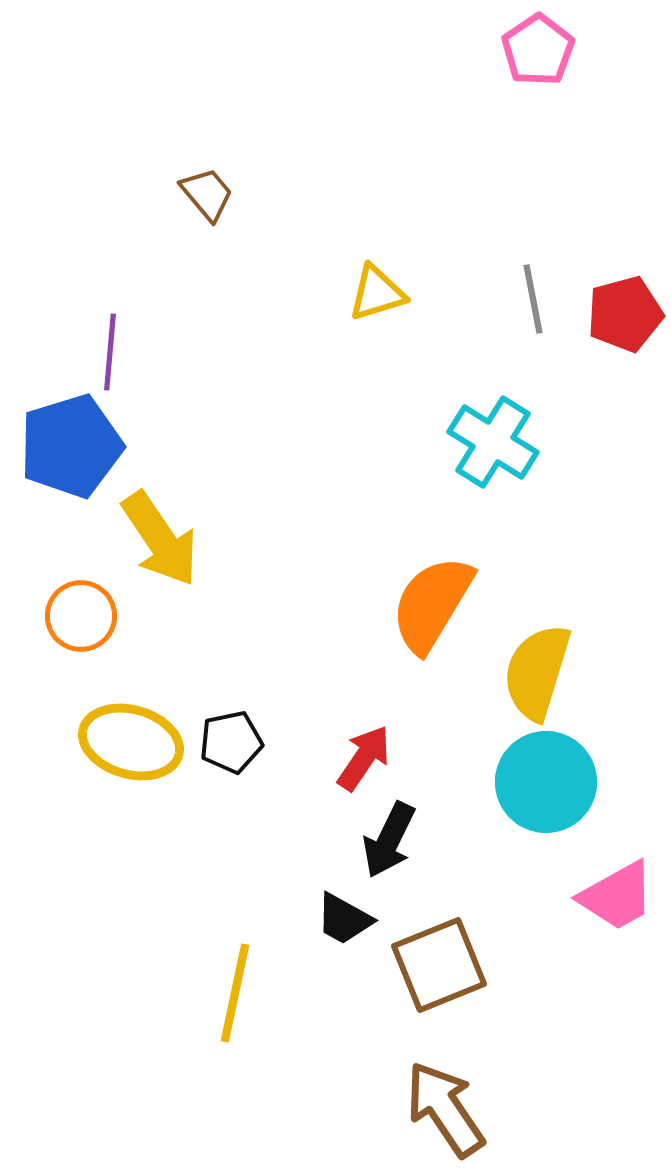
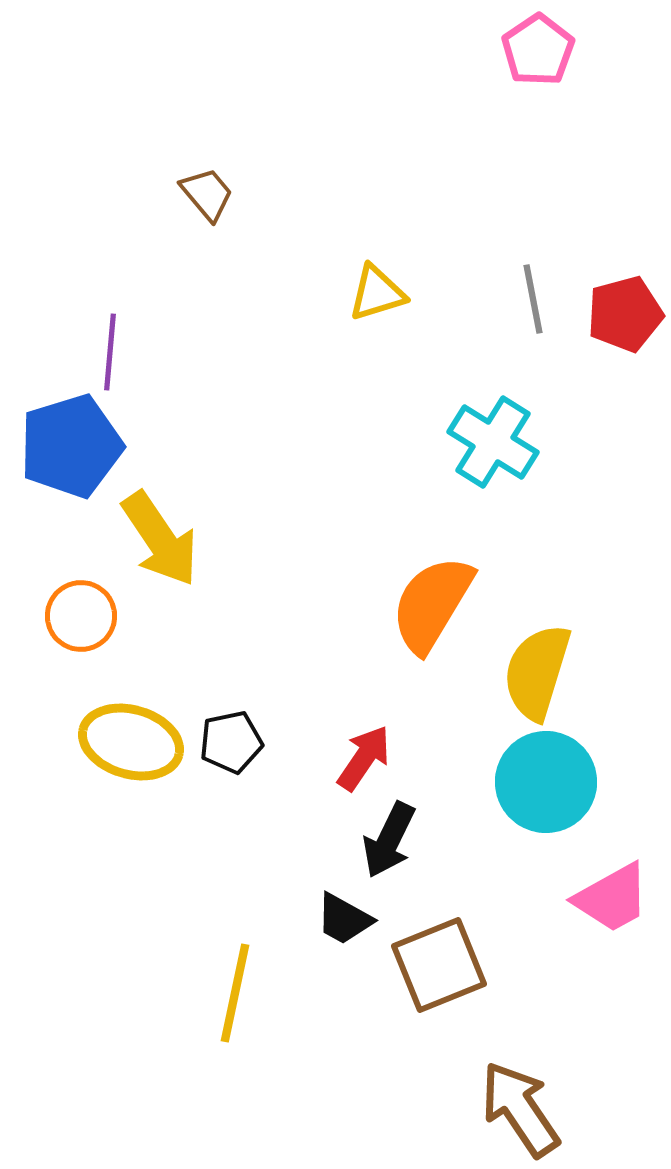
pink trapezoid: moved 5 px left, 2 px down
brown arrow: moved 75 px right
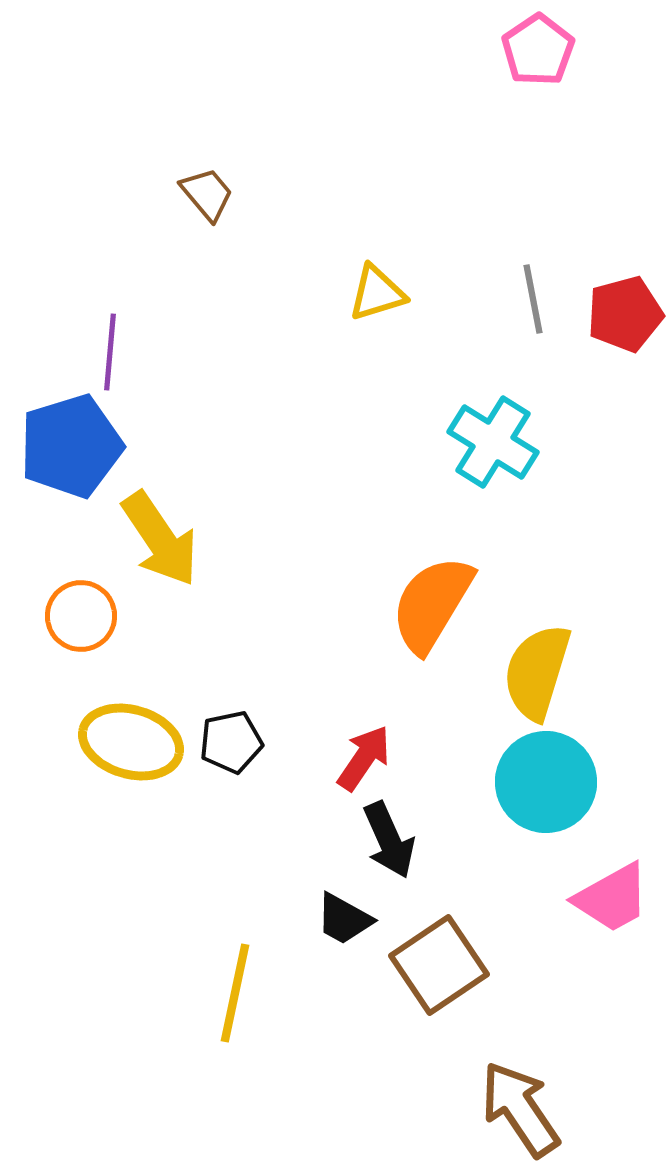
black arrow: rotated 50 degrees counterclockwise
brown square: rotated 12 degrees counterclockwise
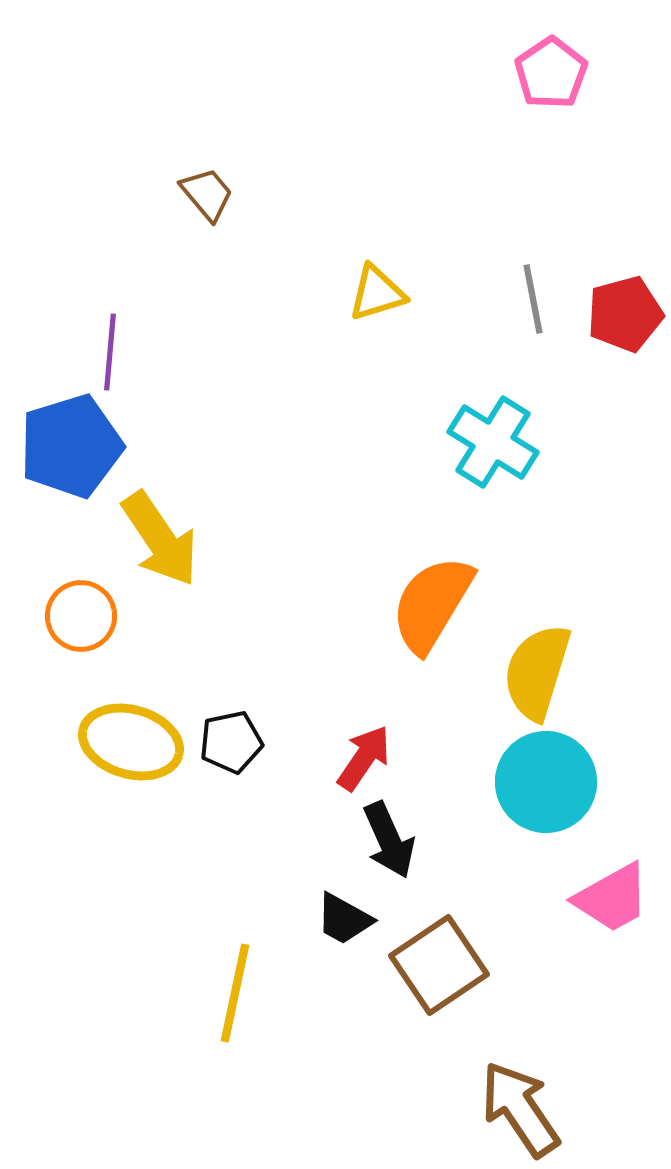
pink pentagon: moved 13 px right, 23 px down
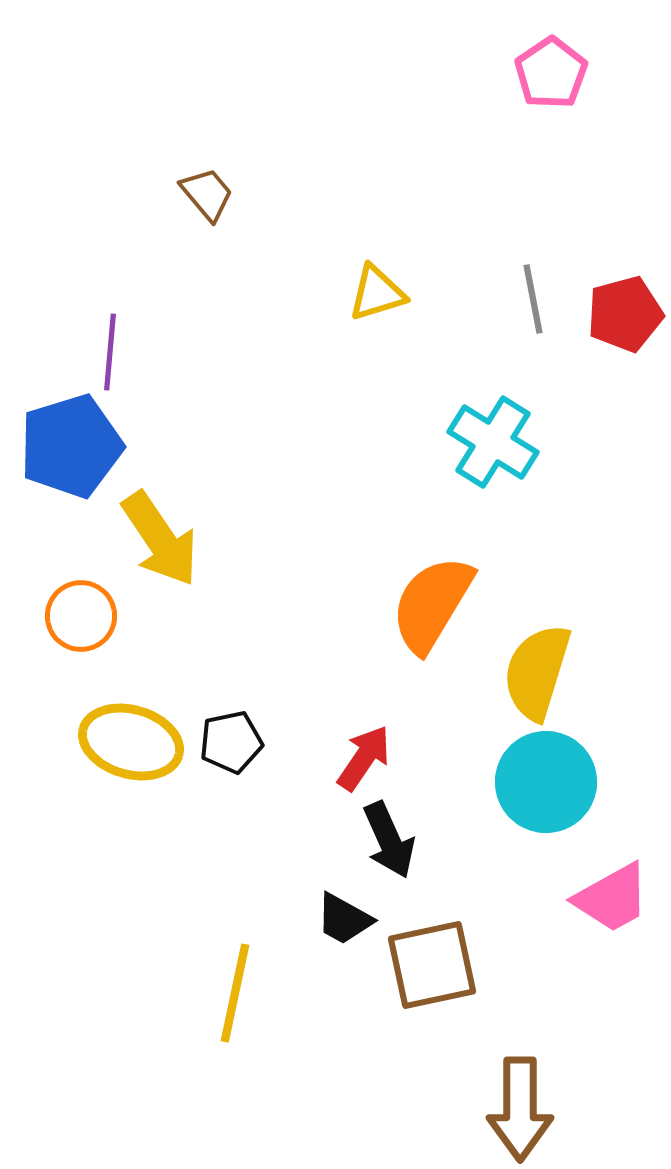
brown square: moved 7 px left; rotated 22 degrees clockwise
brown arrow: rotated 146 degrees counterclockwise
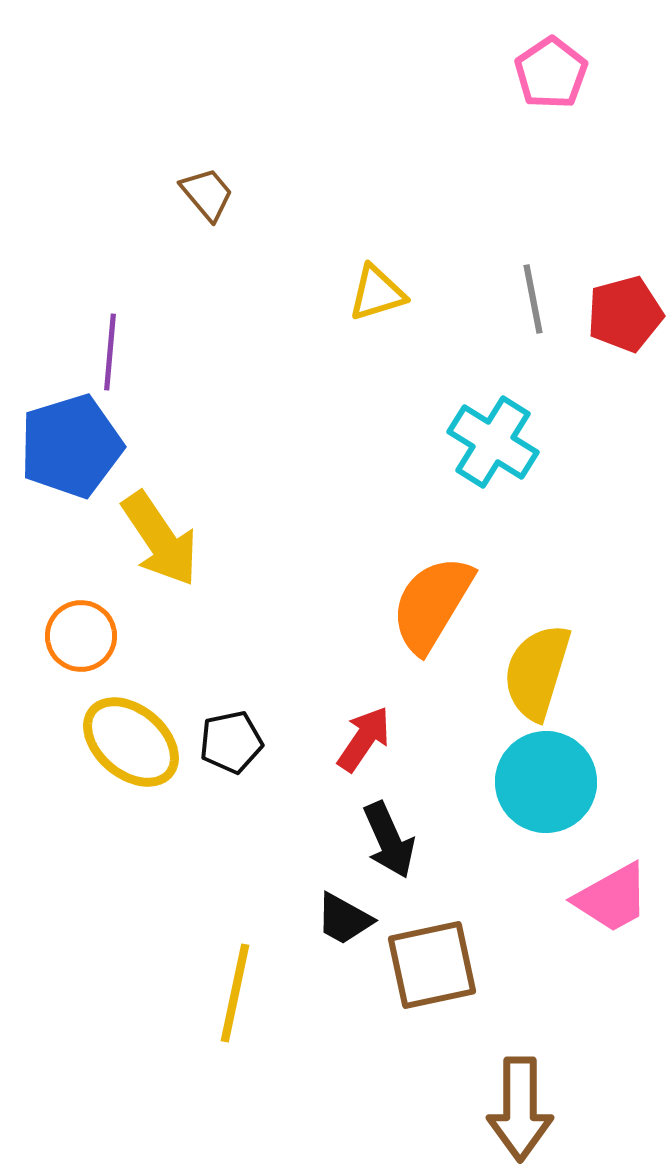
orange circle: moved 20 px down
yellow ellipse: rotated 24 degrees clockwise
red arrow: moved 19 px up
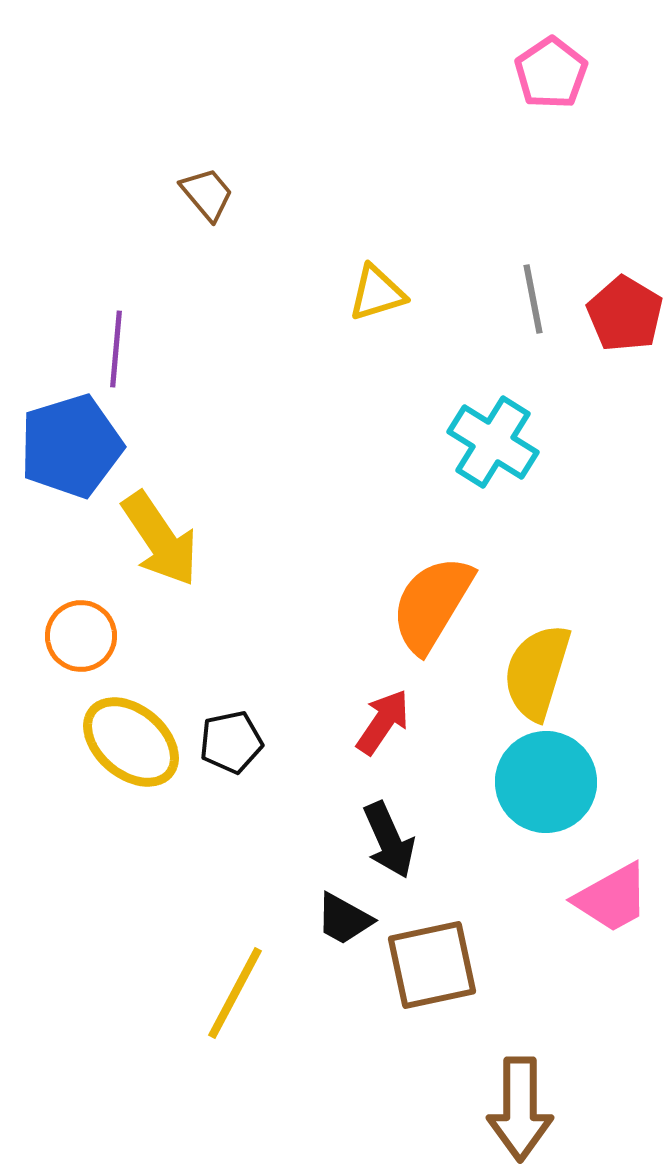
red pentagon: rotated 26 degrees counterclockwise
purple line: moved 6 px right, 3 px up
red arrow: moved 19 px right, 17 px up
yellow line: rotated 16 degrees clockwise
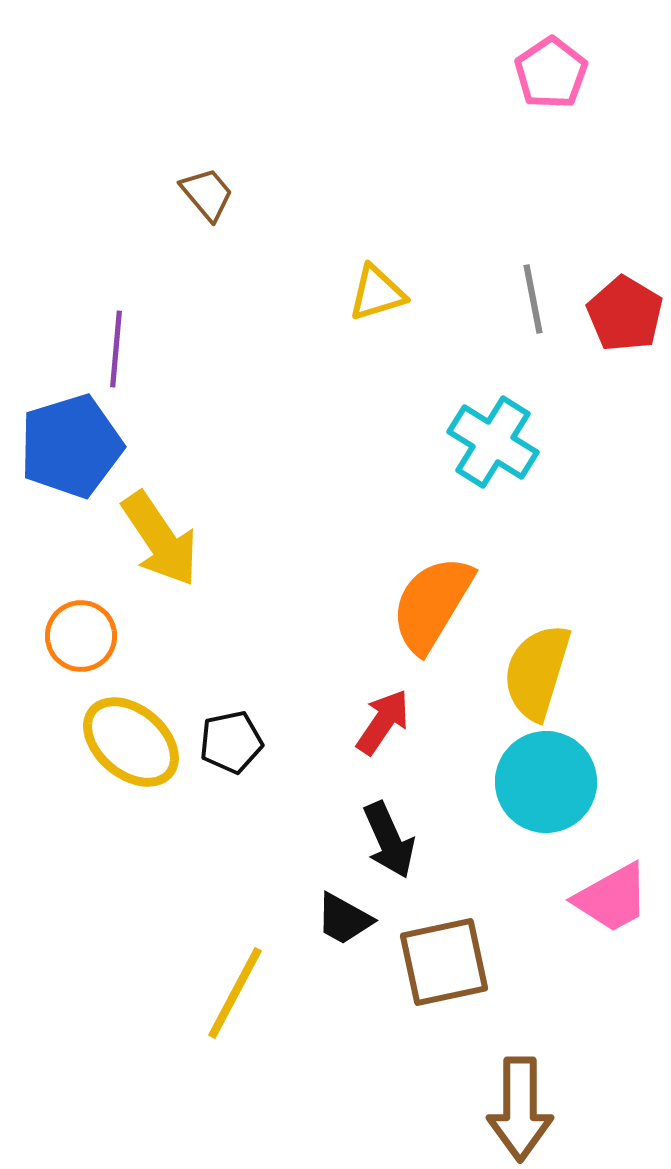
brown square: moved 12 px right, 3 px up
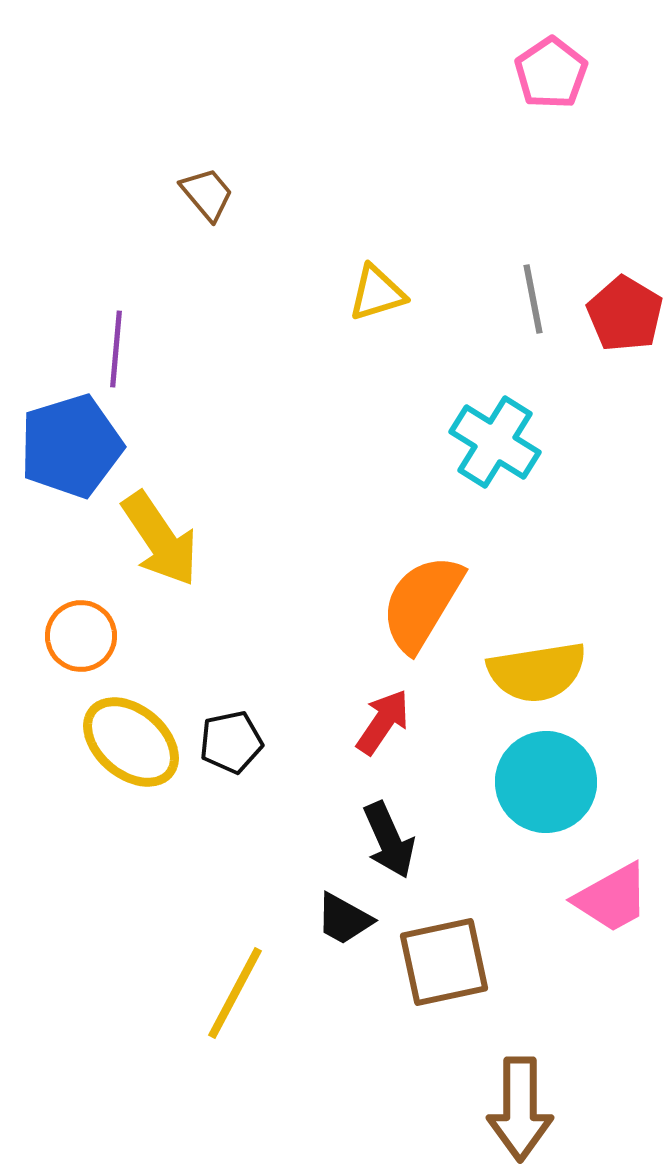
cyan cross: moved 2 px right
orange semicircle: moved 10 px left, 1 px up
yellow semicircle: rotated 116 degrees counterclockwise
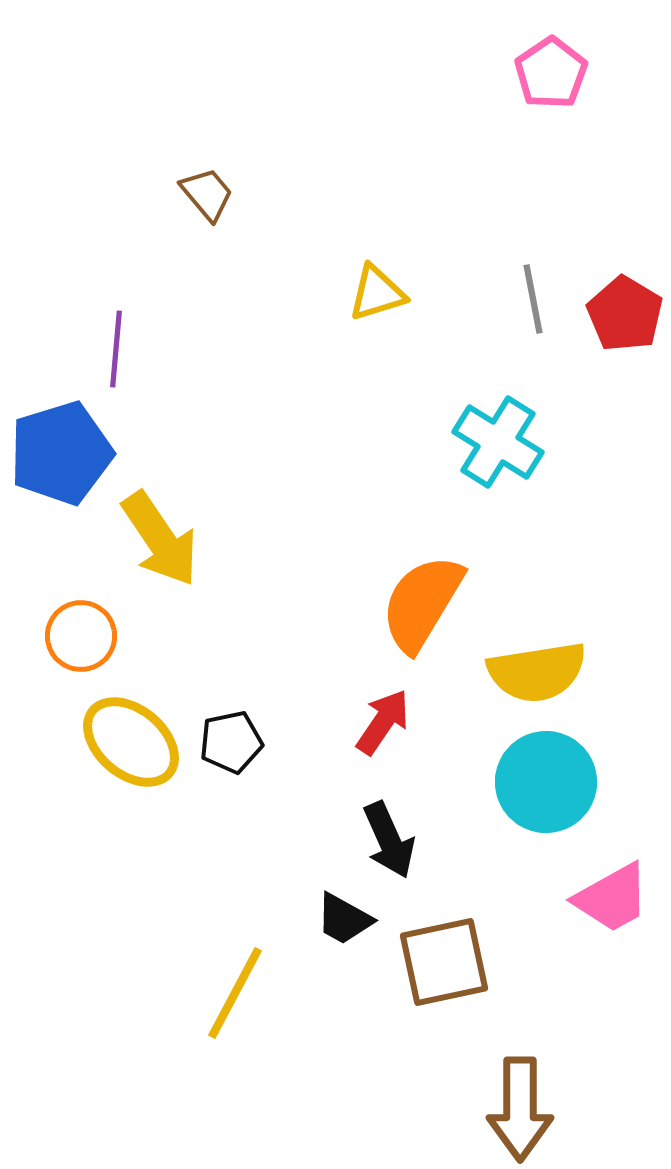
cyan cross: moved 3 px right
blue pentagon: moved 10 px left, 7 px down
